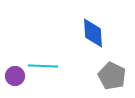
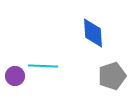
gray pentagon: rotated 28 degrees clockwise
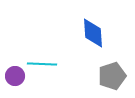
cyan line: moved 1 px left, 2 px up
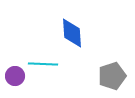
blue diamond: moved 21 px left
cyan line: moved 1 px right
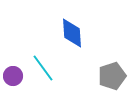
cyan line: moved 4 px down; rotated 52 degrees clockwise
purple circle: moved 2 px left
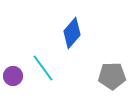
blue diamond: rotated 44 degrees clockwise
gray pentagon: rotated 16 degrees clockwise
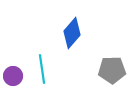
cyan line: moved 1 px left, 1 px down; rotated 28 degrees clockwise
gray pentagon: moved 6 px up
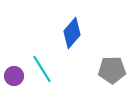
cyan line: rotated 24 degrees counterclockwise
purple circle: moved 1 px right
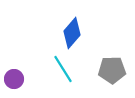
cyan line: moved 21 px right
purple circle: moved 3 px down
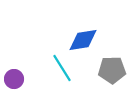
blue diamond: moved 11 px right, 7 px down; rotated 40 degrees clockwise
cyan line: moved 1 px left, 1 px up
